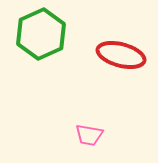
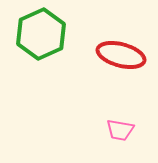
pink trapezoid: moved 31 px right, 5 px up
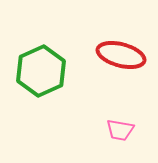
green hexagon: moved 37 px down
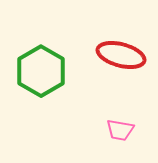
green hexagon: rotated 6 degrees counterclockwise
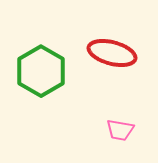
red ellipse: moved 9 px left, 2 px up
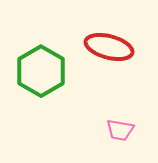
red ellipse: moved 3 px left, 6 px up
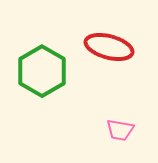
green hexagon: moved 1 px right
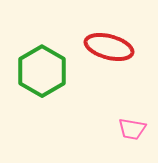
pink trapezoid: moved 12 px right, 1 px up
